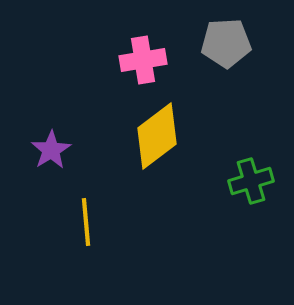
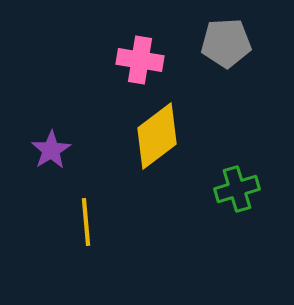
pink cross: moved 3 px left; rotated 18 degrees clockwise
green cross: moved 14 px left, 8 px down
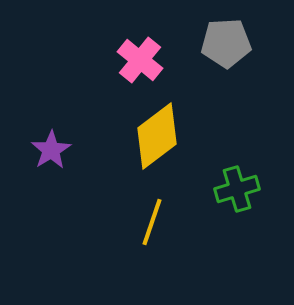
pink cross: rotated 30 degrees clockwise
yellow line: moved 66 px right; rotated 24 degrees clockwise
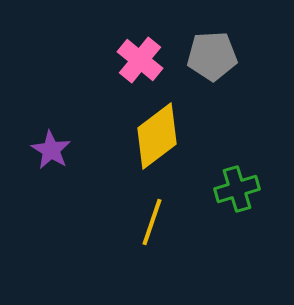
gray pentagon: moved 14 px left, 13 px down
purple star: rotated 9 degrees counterclockwise
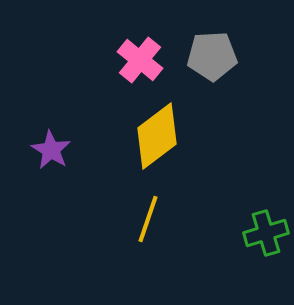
green cross: moved 29 px right, 44 px down
yellow line: moved 4 px left, 3 px up
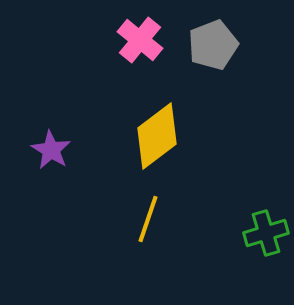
gray pentagon: moved 1 px right, 11 px up; rotated 18 degrees counterclockwise
pink cross: moved 20 px up
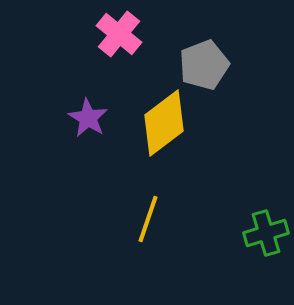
pink cross: moved 21 px left, 6 px up
gray pentagon: moved 9 px left, 20 px down
yellow diamond: moved 7 px right, 13 px up
purple star: moved 37 px right, 32 px up
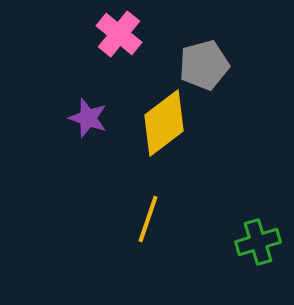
gray pentagon: rotated 6 degrees clockwise
purple star: rotated 12 degrees counterclockwise
green cross: moved 8 px left, 9 px down
